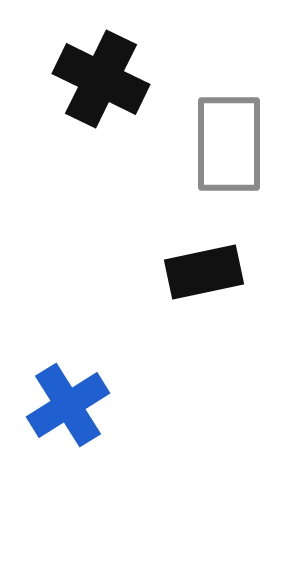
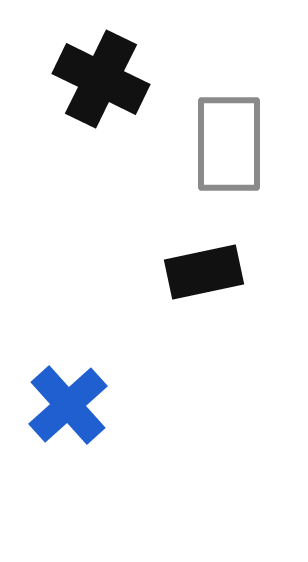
blue cross: rotated 10 degrees counterclockwise
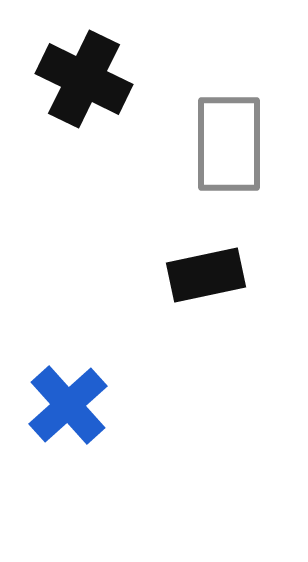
black cross: moved 17 px left
black rectangle: moved 2 px right, 3 px down
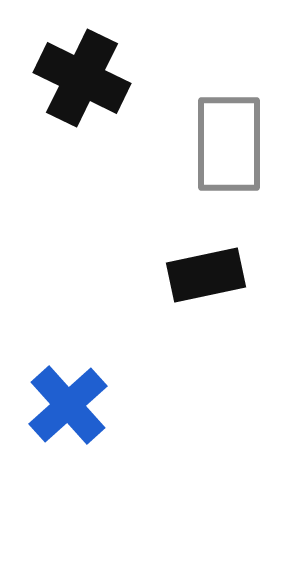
black cross: moved 2 px left, 1 px up
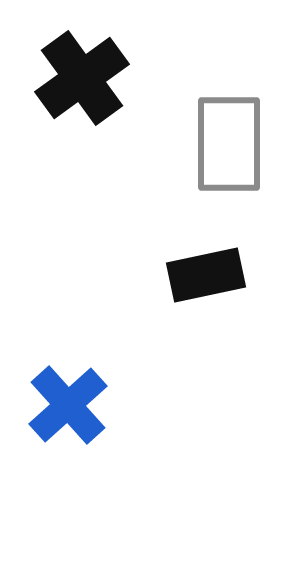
black cross: rotated 28 degrees clockwise
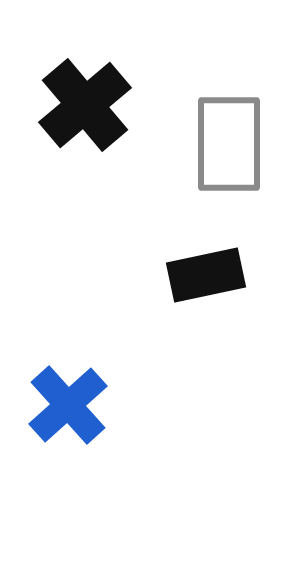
black cross: moved 3 px right, 27 px down; rotated 4 degrees counterclockwise
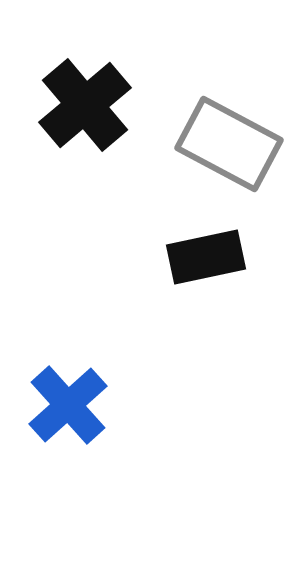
gray rectangle: rotated 62 degrees counterclockwise
black rectangle: moved 18 px up
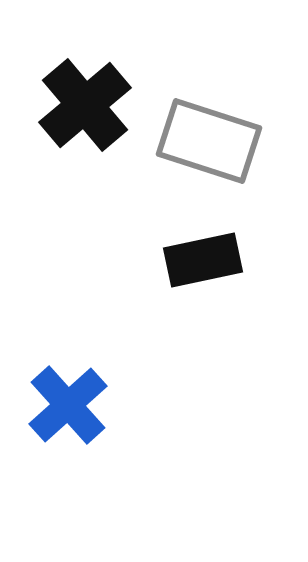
gray rectangle: moved 20 px left, 3 px up; rotated 10 degrees counterclockwise
black rectangle: moved 3 px left, 3 px down
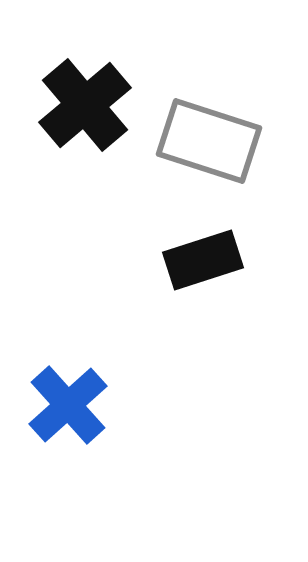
black rectangle: rotated 6 degrees counterclockwise
